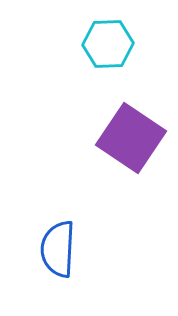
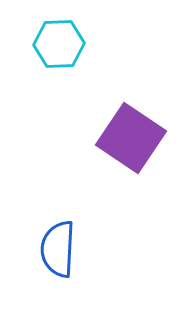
cyan hexagon: moved 49 px left
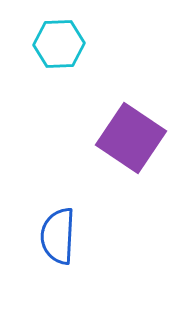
blue semicircle: moved 13 px up
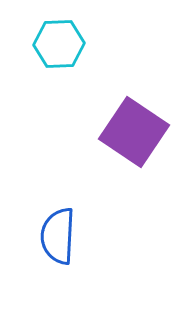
purple square: moved 3 px right, 6 px up
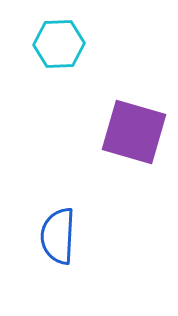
purple square: rotated 18 degrees counterclockwise
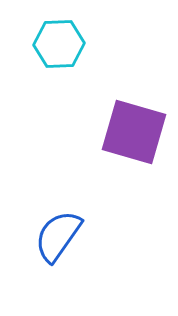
blue semicircle: rotated 32 degrees clockwise
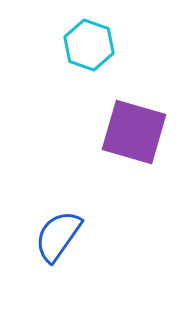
cyan hexagon: moved 30 px right, 1 px down; rotated 21 degrees clockwise
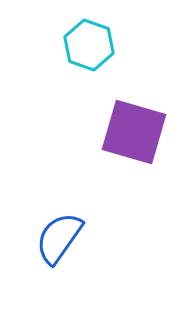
blue semicircle: moved 1 px right, 2 px down
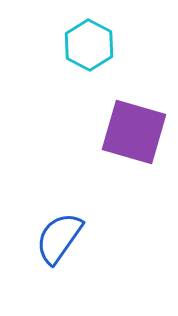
cyan hexagon: rotated 9 degrees clockwise
